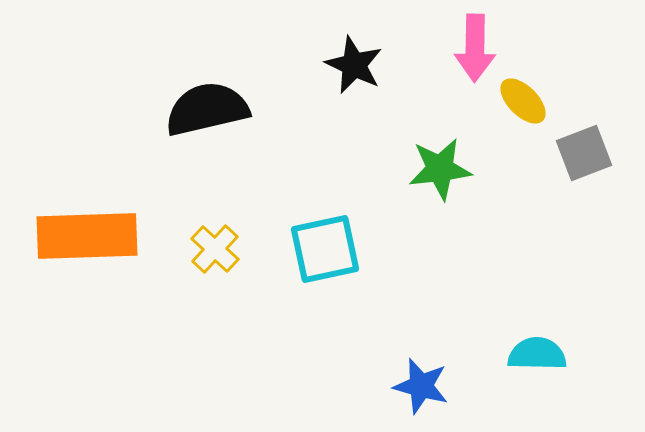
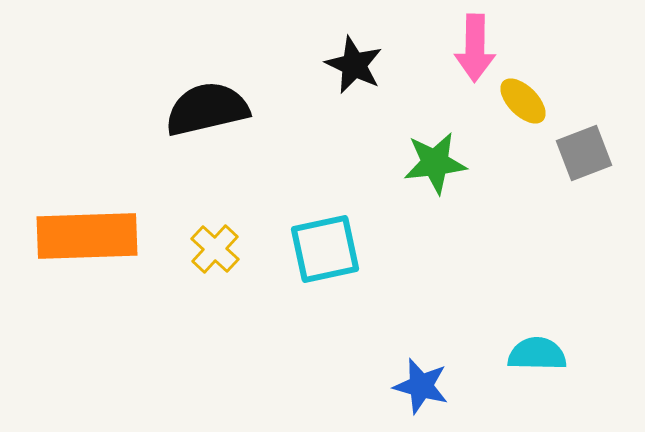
green star: moved 5 px left, 6 px up
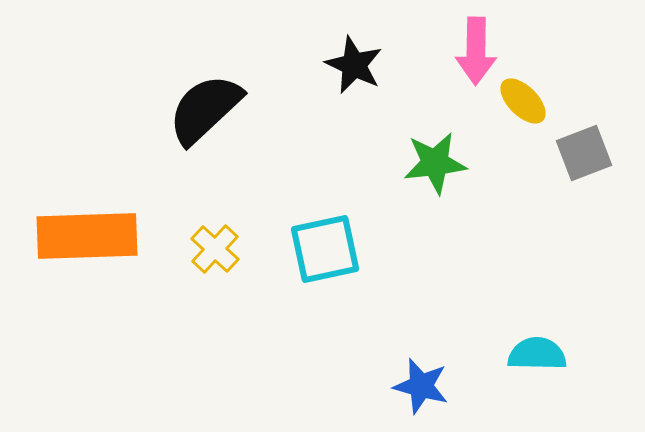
pink arrow: moved 1 px right, 3 px down
black semicircle: moved 2 px left; rotated 30 degrees counterclockwise
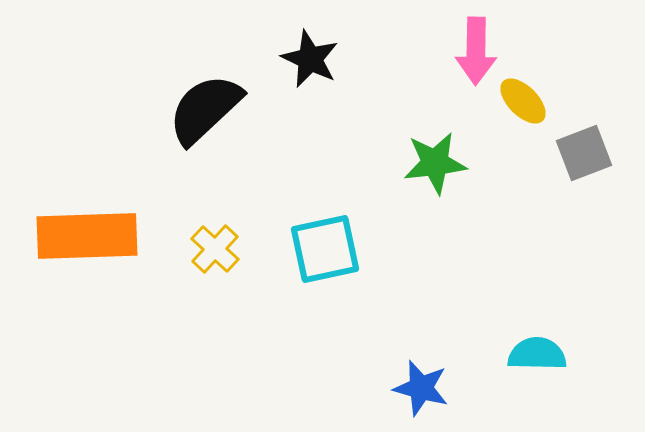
black star: moved 44 px left, 6 px up
blue star: moved 2 px down
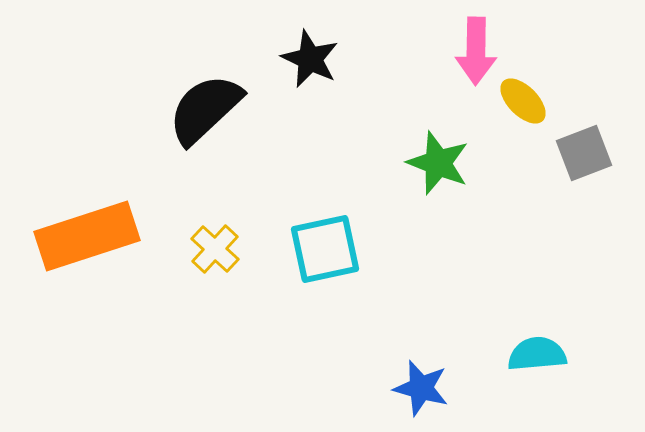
green star: moved 3 px right; rotated 28 degrees clockwise
orange rectangle: rotated 16 degrees counterclockwise
cyan semicircle: rotated 6 degrees counterclockwise
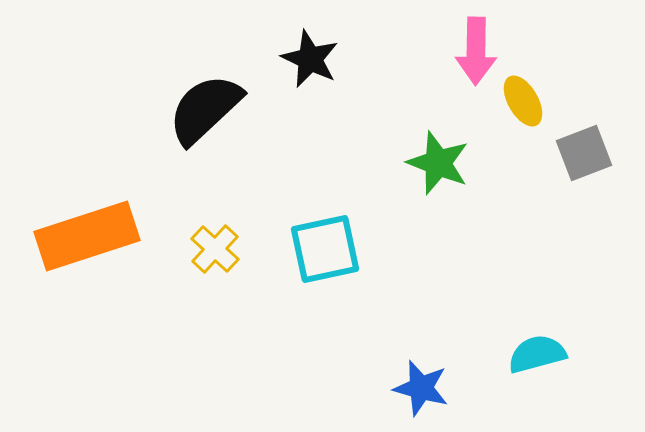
yellow ellipse: rotated 15 degrees clockwise
cyan semicircle: rotated 10 degrees counterclockwise
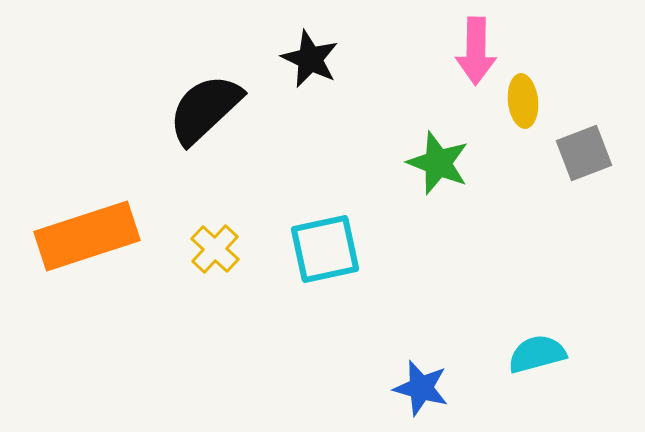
yellow ellipse: rotated 24 degrees clockwise
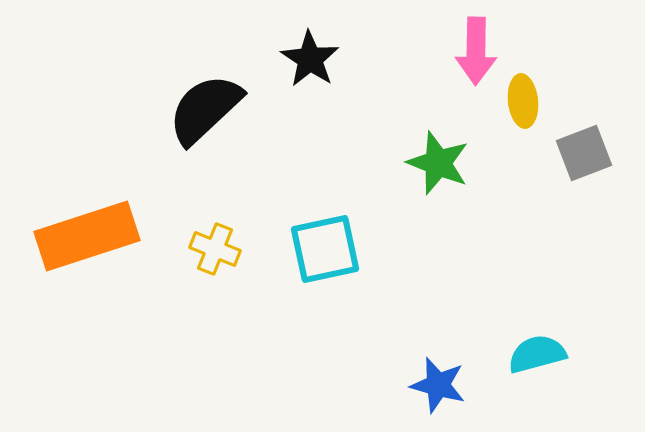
black star: rotated 8 degrees clockwise
yellow cross: rotated 21 degrees counterclockwise
blue star: moved 17 px right, 3 px up
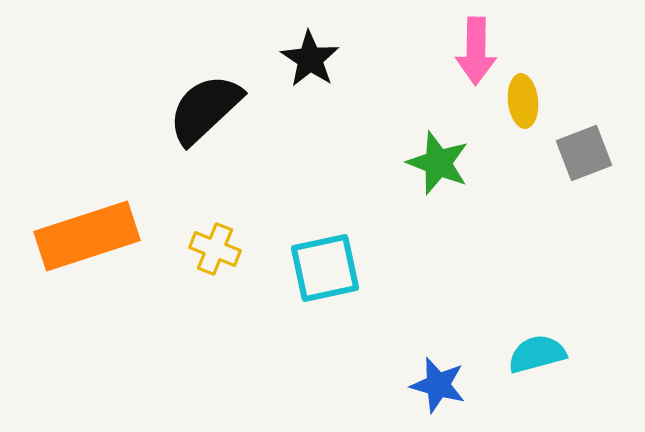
cyan square: moved 19 px down
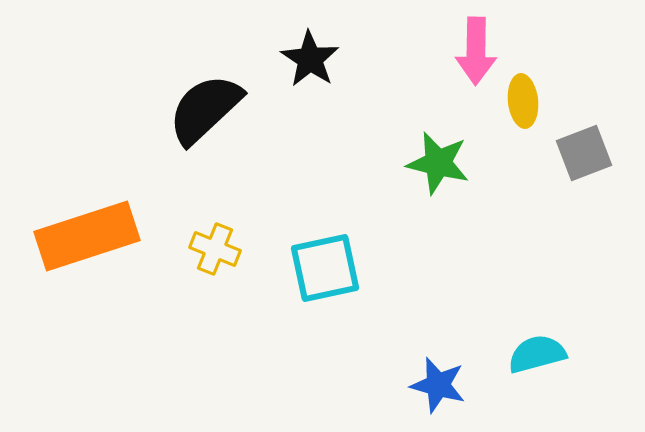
green star: rotated 8 degrees counterclockwise
